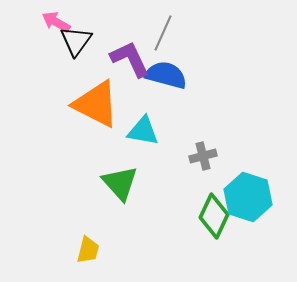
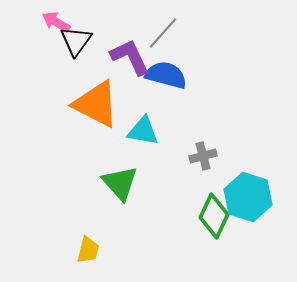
gray line: rotated 18 degrees clockwise
purple L-shape: moved 2 px up
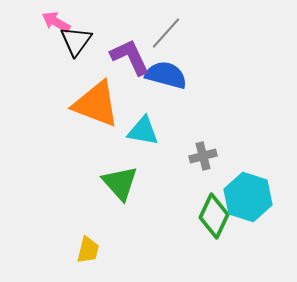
gray line: moved 3 px right
orange triangle: rotated 6 degrees counterclockwise
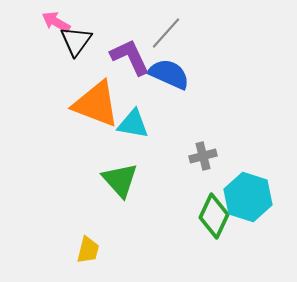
blue semicircle: moved 3 px right, 1 px up; rotated 9 degrees clockwise
cyan triangle: moved 10 px left, 7 px up
green triangle: moved 3 px up
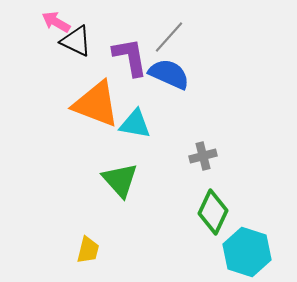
gray line: moved 3 px right, 4 px down
black triangle: rotated 40 degrees counterclockwise
purple L-shape: rotated 15 degrees clockwise
cyan triangle: moved 2 px right
cyan hexagon: moved 1 px left, 55 px down
green diamond: moved 1 px left, 4 px up
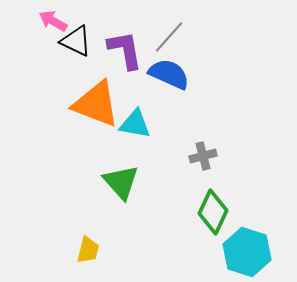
pink arrow: moved 3 px left, 1 px up
purple L-shape: moved 5 px left, 7 px up
green triangle: moved 1 px right, 2 px down
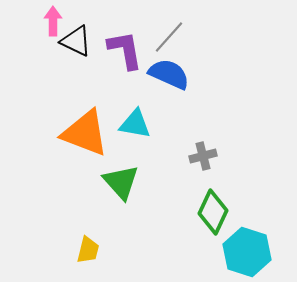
pink arrow: rotated 60 degrees clockwise
orange triangle: moved 11 px left, 29 px down
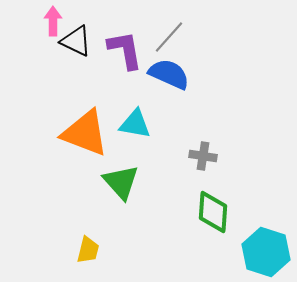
gray cross: rotated 24 degrees clockwise
green diamond: rotated 21 degrees counterclockwise
cyan hexagon: moved 19 px right
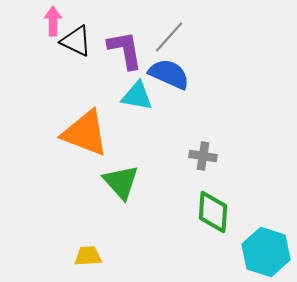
cyan triangle: moved 2 px right, 28 px up
yellow trapezoid: moved 6 px down; rotated 108 degrees counterclockwise
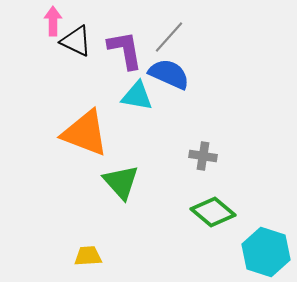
green diamond: rotated 54 degrees counterclockwise
